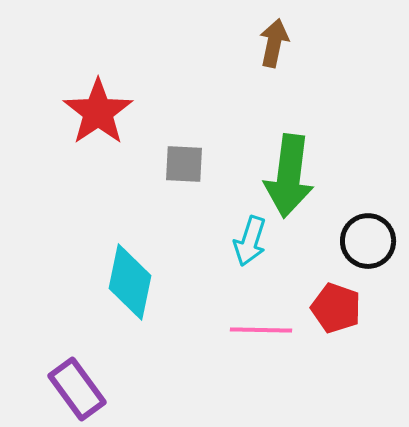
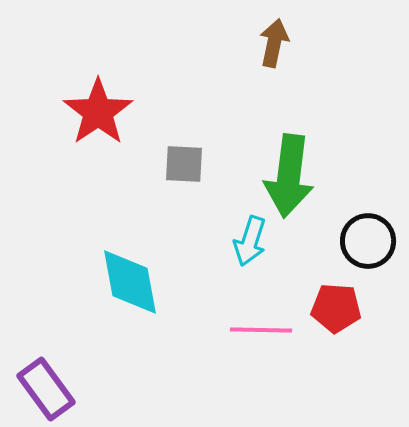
cyan diamond: rotated 22 degrees counterclockwise
red pentagon: rotated 15 degrees counterclockwise
purple rectangle: moved 31 px left
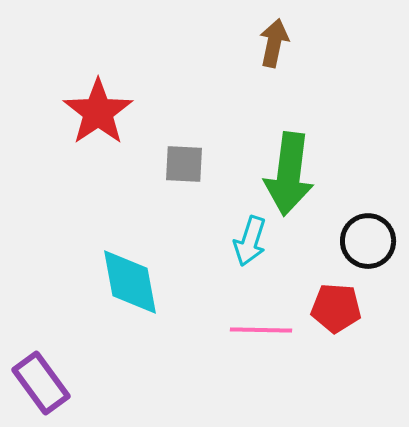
green arrow: moved 2 px up
purple rectangle: moved 5 px left, 6 px up
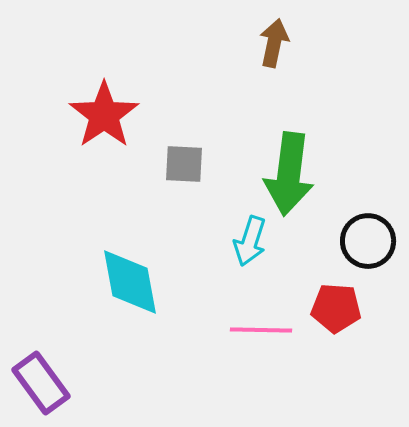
red star: moved 6 px right, 3 px down
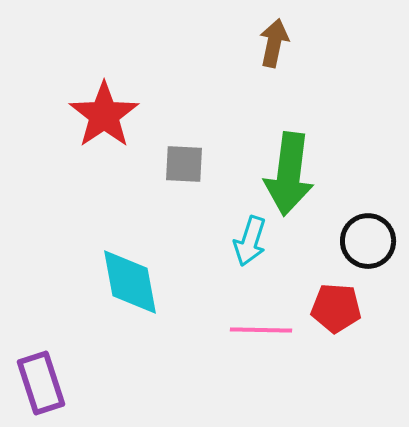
purple rectangle: rotated 18 degrees clockwise
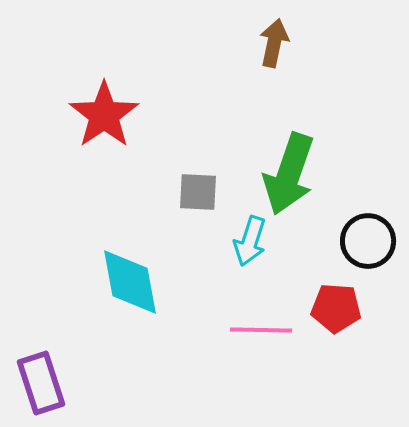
gray square: moved 14 px right, 28 px down
green arrow: rotated 12 degrees clockwise
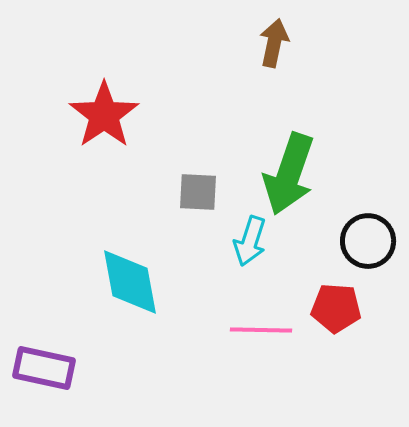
purple rectangle: moved 3 px right, 15 px up; rotated 60 degrees counterclockwise
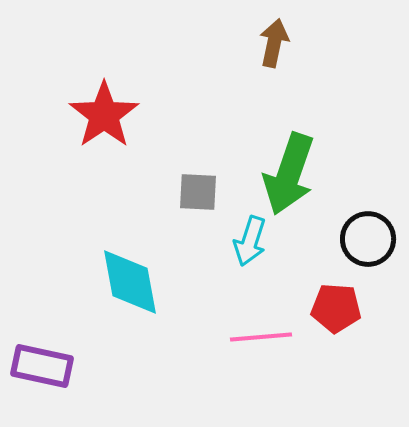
black circle: moved 2 px up
pink line: moved 7 px down; rotated 6 degrees counterclockwise
purple rectangle: moved 2 px left, 2 px up
